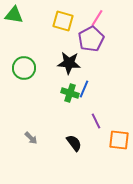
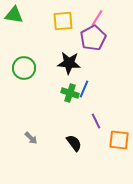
yellow square: rotated 20 degrees counterclockwise
purple pentagon: moved 2 px right, 1 px up
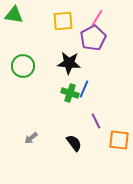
green circle: moved 1 px left, 2 px up
gray arrow: rotated 96 degrees clockwise
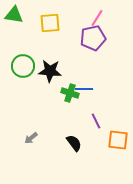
yellow square: moved 13 px left, 2 px down
purple pentagon: rotated 15 degrees clockwise
black star: moved 19 px left, 8 px down
blue line: rotated 66 degrees clockwise
orange square: moved 1 px left
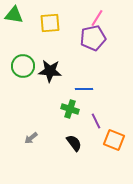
green cross: moved 16 px down
orange square: moved 4 px left; rotated 15 degrees clockwise
